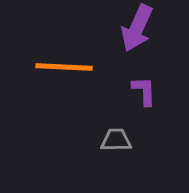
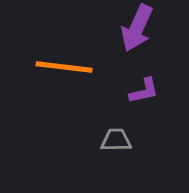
orange line: rotated 4 degrees clockwise
purple L-shape: rotated 80 degrees clockwise
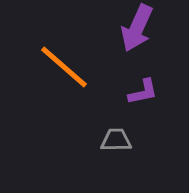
orange line: rotated 34 degrees clockwise
purple L-shape: moved 1 px left, 1 px down
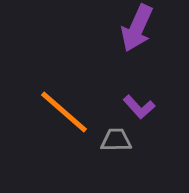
orange line: moved 45 px down
purple L-shape: moved 4 px left, 15 px down; rotated 60 degrees clockwise
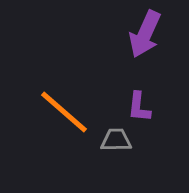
purple arrow: moved 8 px right, 6 px down
purple L-shape: rotated 48 degrees clockwise
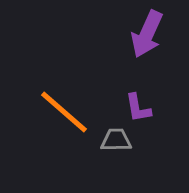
purple arrow: moved 2 px right
purple L-shape: moved 1 px left, 1 px down; rotated 16 degrees counterclockwise
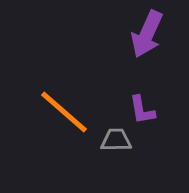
purple L-shape: moved 4 px right, 2 px down
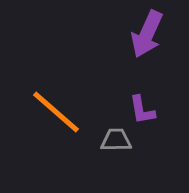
orange line: moved 8 px left
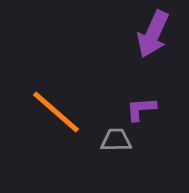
purple arrow: moved 6 px right
purple L-shape: moved 1 px left, 1 px up; rotated 96 degrees clockwise
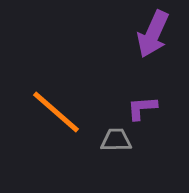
purple L-shape: moved 1 px right, 1 px up
